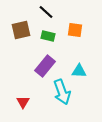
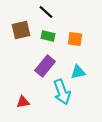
orange square: moved 9 px down
cyan triangle: moved 1 px left, 1 px down; rotated 14 degrees counterclockwise
red triangle: rotated 48 degrees clockwise
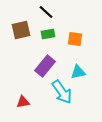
green rectangle: moved 2 px up; rotated 24 degrees counterclockwise
cyan arrow: rotated 15 degrees counterclockwise
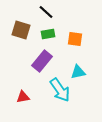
brown square: rotated 30 degrees clockwise
purple rectangle: moved 3 px left, 5 px up
cyan arrow: moved 2 px left, 2 px up
red triangle: moved 5 px up
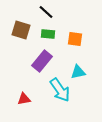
green rectangle: rotated 16 degrees clockwise
red triangle: moved 1 px right, 2 px down
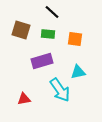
black line: moved 6 px right
purple rectangle: rotated 35 degrees clockwise
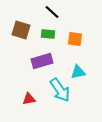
red triangle: moved 5 px right
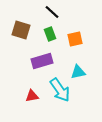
green rectangle: moved 2 px right; rotated 64 degrees clockwise
orange square: rotated 21 degrees counterclockwise
red triangle: moved 3 px right, 3 px up
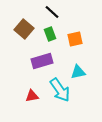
brown square: moved 3 px right, 1 px up; rotated 24 degrees clockwise
